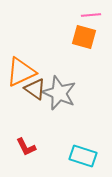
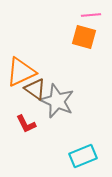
gray star: moved 2 px left, 8 px down
red L-shape: moved 23 px up
cyan rectangle: rotated 40 degrees counterclockwise
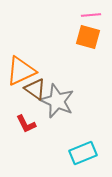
orange square: moved 4 px right
orange triangle: moved 1 px up
cyan rectangle: moved 3 px up
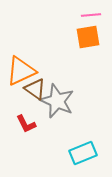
orange square: rotated 25 degrees counterclockwise
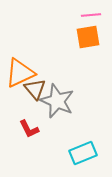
orange triangle: moved 1 px left, 2 px down
brown triangle: rotated 15 degrees clockwise
red L-shape: moved 3 px right, 5 px down
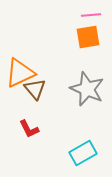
gray star: moved 30 px right, 12 px up
cyan rectangle: rotated 8 degrees counterclockwise
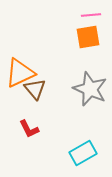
gray star: moved 3 px right
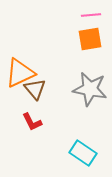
orange square: moved 2 px right, 2 px down
gray star: rotated 12 degrees counterclockwise
red L-shape: moved 3 px right, 7 px up
cyan rectangle: rotated 64 degrees clockwise
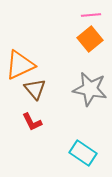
orange square: rotated 30 degrees counterclockwise
orange triangle: moved 8 px up
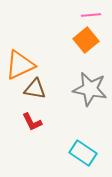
orange square: moved 4 px left, 1 px down
brown triangle: rotated 40 degrees counterclockwise
